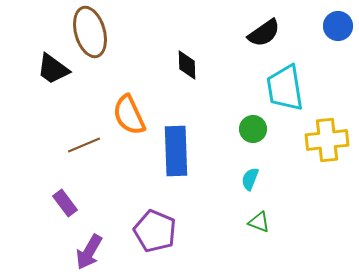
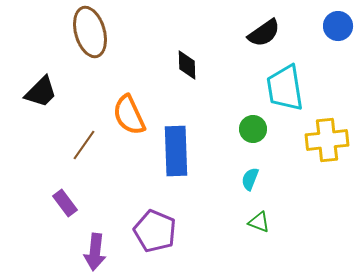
black trapezoid: moved 12 px left, 23 px down; rotated 81 degrees counterclockwise
brown line: rotated 32 degrees counterclockwise
purple arrow: moved 6 px right; rotated 24 degrees counterclockwise
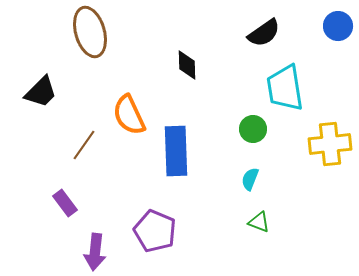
yellow cross: moved 3 px right, 4 px down
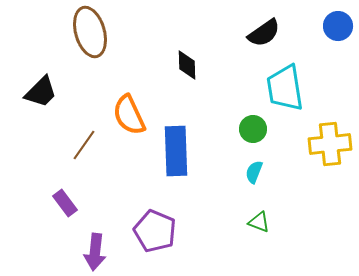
cyan semicircle: moved 4 px right, 7 px up
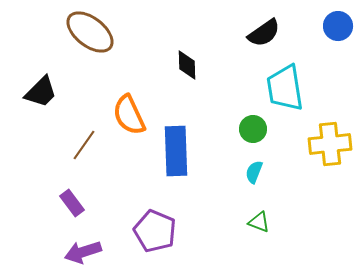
brown ellipse: rotated 36 degrees counterclockwise
purple rectangle: moved 7 px right
purple arrow: moved 12 px left; rotated 66 degrees clockwise
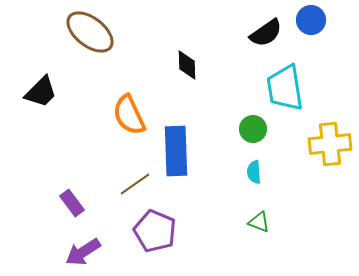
blue circle: moved 27 px left, 6 px up
black semicircle: moved 2 px right
brown line: moved 51 px right, 39 px down; rotated 20 degrees clockwise
cyan semicircle: rotated 25 degrees counterclockwise
purple arrow: rotated 15 degrees counterclockwise
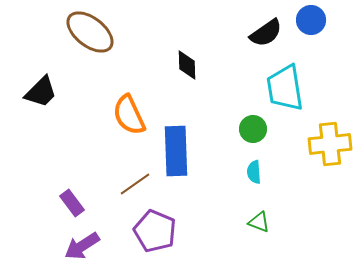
purple arrow: moved 1 px left, 6 px up
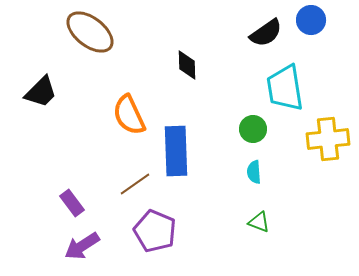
yellow cross: moved 2 px left, 5 px up
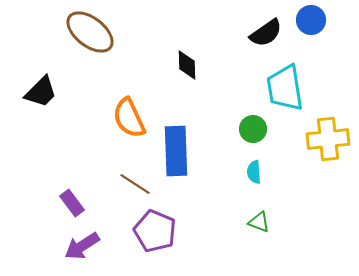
orange semicircle: moved 3 px down
brown line: rotated 68 degrees clockwise
